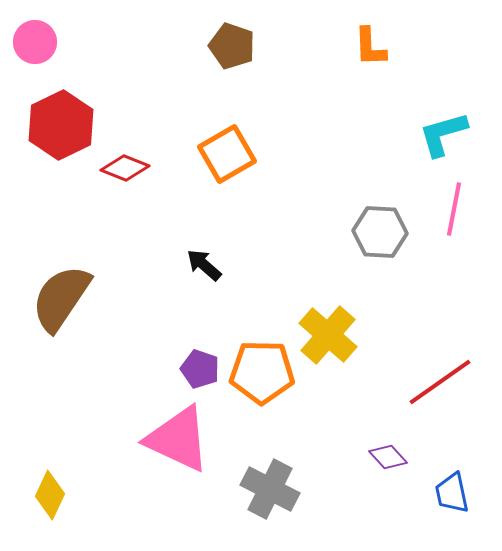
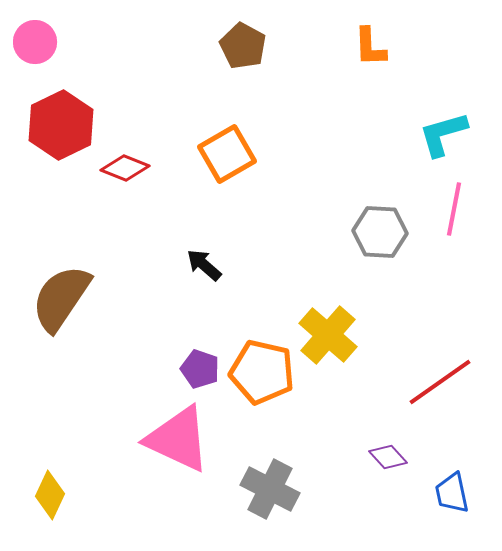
brown pentagon: moved 11 px right; rotated 9 degrees clockwise
orange pentagon: rotated 12 degrees clockwise
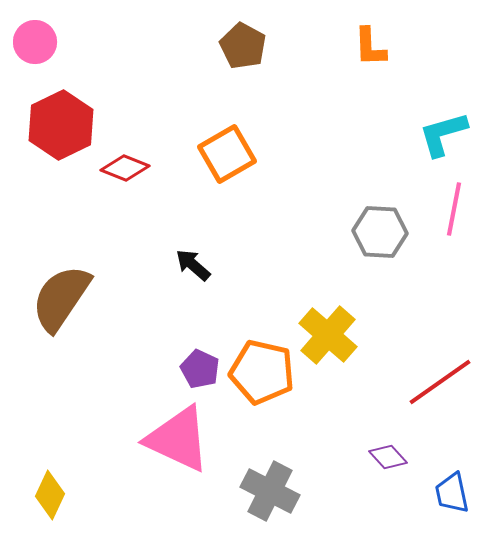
black arrow: moved 11 px left
purple pentagon: rotated 6 degrees clockwise
gray cross: moved 2 px down
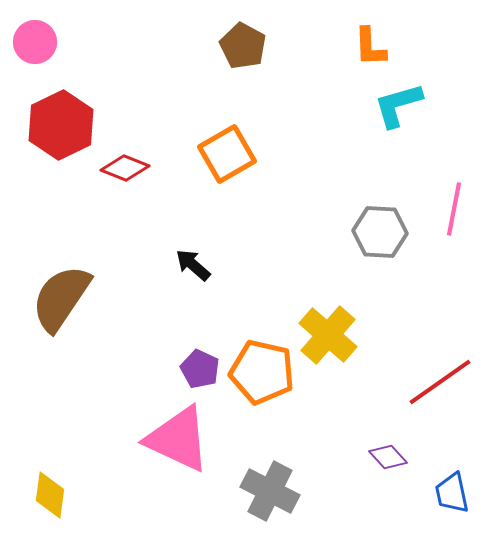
cyan L-shape: moved 45 px left, 29 px up
yellow diamond: rotated 18 degrees counterclockwise
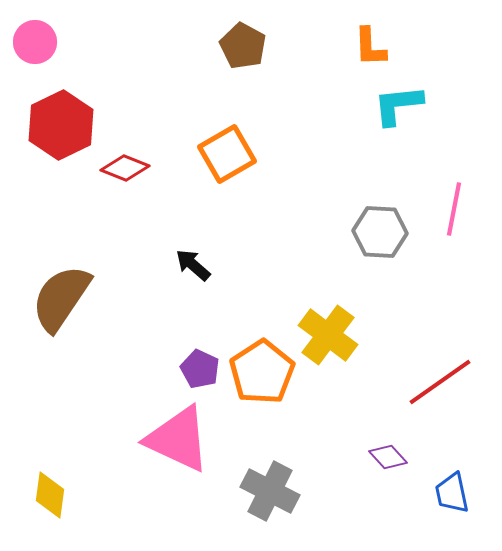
cyan L-shape: rotated 10 degrees clockwise
yellow cross: rotated 4 degrees counterclockwise
orange pentagon: rotated 26 degrees clockwise
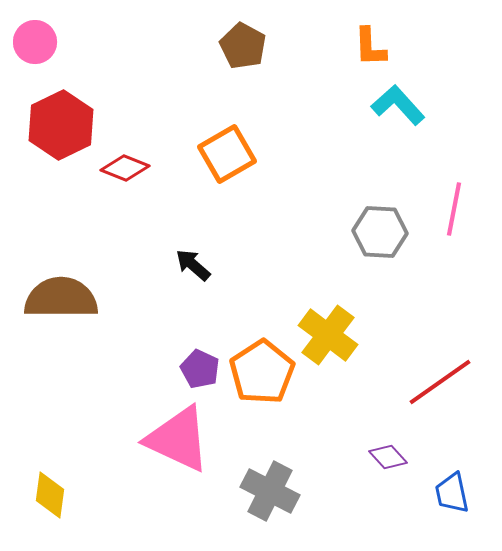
cyan L-shape: rotated 54 degrees clockwise
brown semicircle: rotated 56 degrees clockwise
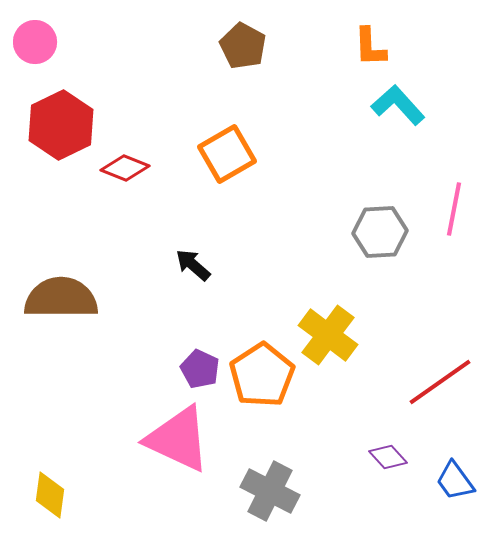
gray hexagon: rotated 6 degrees counterclockwise
orange pentagon: moved 3 px down
blue trapezoid: moved 3 px right, 12 px up; rotated 24 degrees counterclockwise
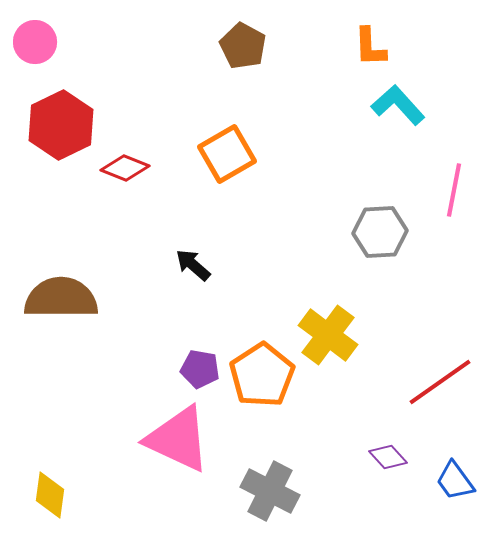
pink line: moved 19 px up
purple pentagon: rotated 15 degrees counterclockwise
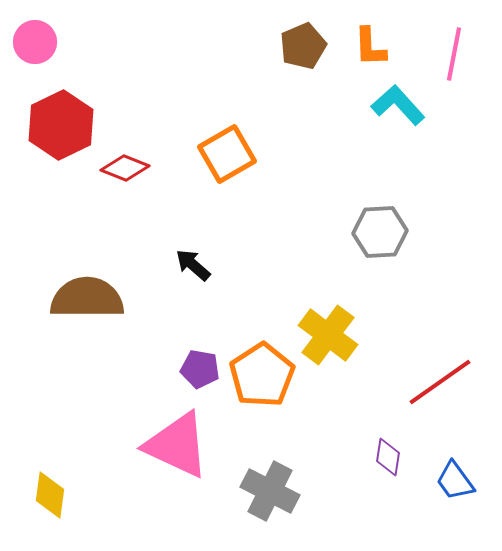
brown pentagon: moved 60 px right; rotated 21 degrees clockwise
pink line: moved 136 px up
brown semicircle: moved 26 px right
pink triangle: moved 1 px left, 6 px down
purple diamond: rotated 51 degrees clockwise
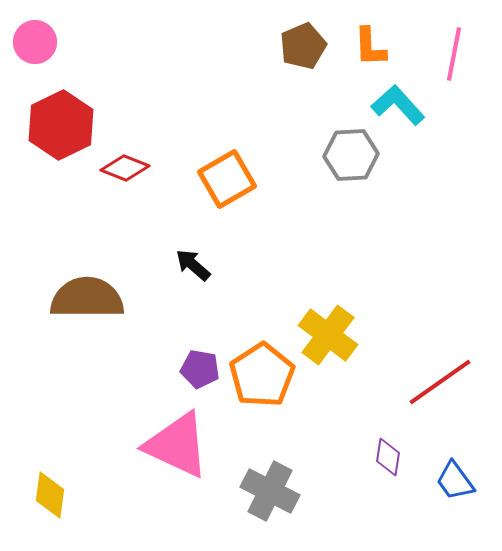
orange square: moved 25 px down
gray hexagon: moved 29 px left, 77 px up
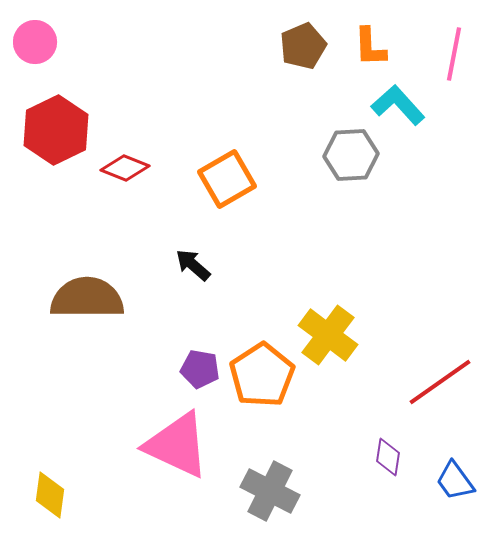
red hexagon: moved 5 px left, 5 px down
